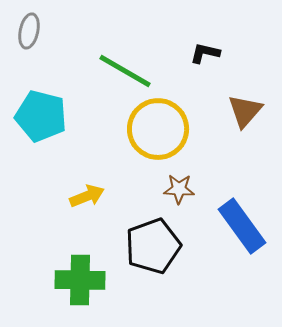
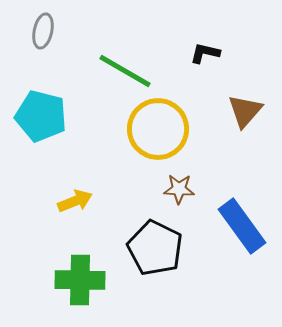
gray ellipse: moved 14 px right
yellow arrow: moved 12 px left, 5 px down
black pentagon: moved 2 px right, 2 px down; rotated 26 degrees counterclockwise
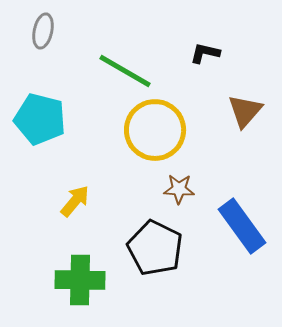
cyan pentagon: moved 1 px left, 3 px down
yellow circle: moved 3 px left, 1 px down
yellow arrow: rotated 28 degrees counterclockwise
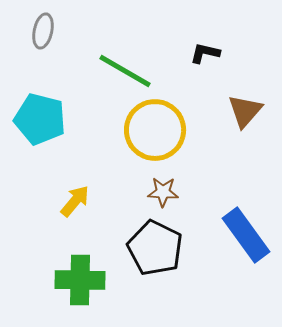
brown star: moved 16 px left, 3 px down
blue rectangle: moved 4 px right, 9 px down
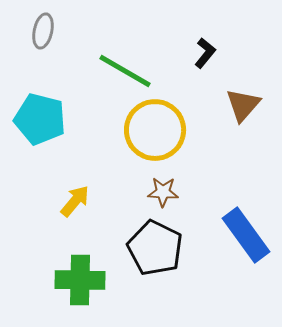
black L-shape: rotated 116 degrees clockwise
brown triangle: moved 2 px left, 6 px up
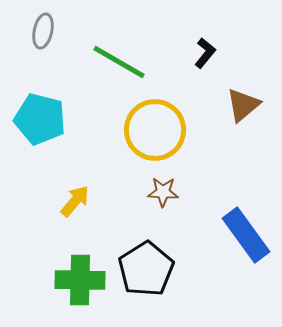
green line: moved 6 px left, 9 px up
brown triangle: rotated 9 degrees clockwise
black pentagon: moved 9 px left, 21 px down; rotated 14 degrees clockwise
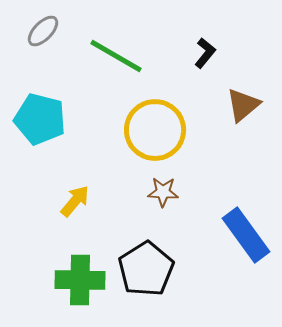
gray ellipse: rotated 32 degrees clockwise
green line: moved 3 px left, 6 px up
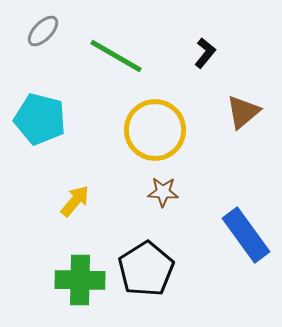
brown triangle: moved 7 px down
